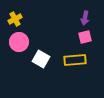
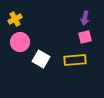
pink circle: moved 1 px right
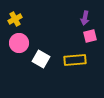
pink square: moved 5 px right, 1 px up
pink circle: moved 1 px left, 1 px down
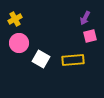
purple arrow: rotated 16 degrees clockwise
yellow rectangle: moved 2 px left
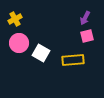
pink square: moved 3 px left
white square: moved 6 px up
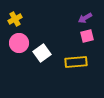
purple arrow: rotated 32 degrees clockwise
white square: moved 1 px right; rotated 24 degrees clockwise
yellow rectangle: moved 3 px right, 2 px down
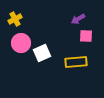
purple arrow: moved 7 px left, 1 px down
pink square: moved 1 px left; rotated 16 degrees clockwise
pink circle: moved 2 px right
white square: rotated 12 degrees clockwise
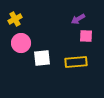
white square: moved 5 px down; rotated 18 degrees clockwise
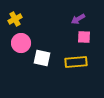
pink square: moved 2 px left, 1 px down
white square: rotated 18 degrees clockwise
